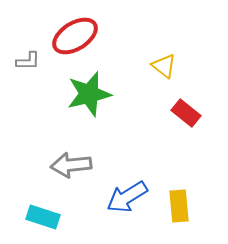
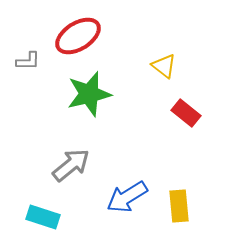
red ellipse: moved 3 px right
gray arrow: rotated 147 degrees clockwise
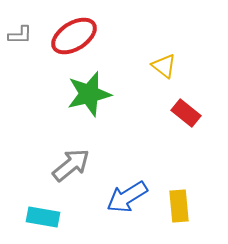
red ellipse: moved 4 px left
gray L-shape: moved 8 px left, 26 px up
cyan rectangle: rotated 8 degrees counterclockwise
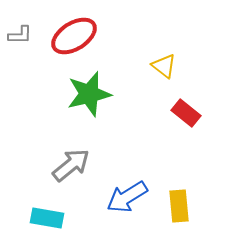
cyan rectangle: moved 4 px right, 1 px down
